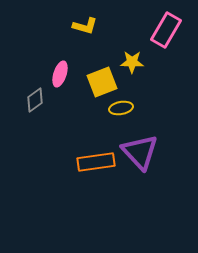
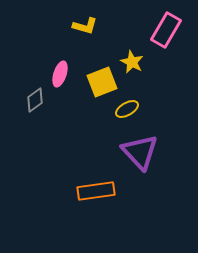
yellow star: rotated 25 degrees clockwise
yellow ellipse: moved 6 px right, 1 px down; rotated 20 degrees counterclockwise
orange rectangle: moved 29 px down
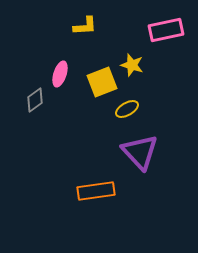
yellow L-shape: rotated 20 degrees counterclockwise
pink rectangle: rotated 48 degrees clockwise
yellow star: moved 3 px down; rotated 10 degrees counterclockwise
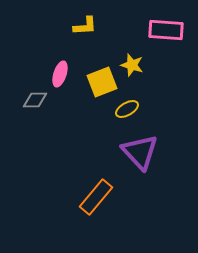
pink rectangle: rotated 16 degrees clockwise
gray diamond: rotated 35 degrees clockwise
orange rectangle: moved 6 px down; rotated 42 degrees counterclockwise
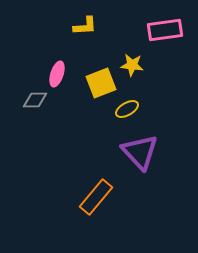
pink rectangle: moved 1 px left; rotated 12 degrees counterclockwise
yellow star: rotated 10 degrees counterclockwise
pink ellipse: moved 3 px left
yellow square: moved 1 px left, 1 px down
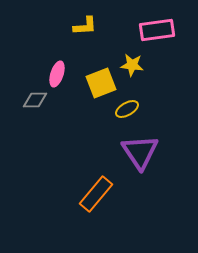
pink rectangle: moved 8 px left
purple triangle: rotated 9 degrees clockwise
orange rectangle: moved 3 px up
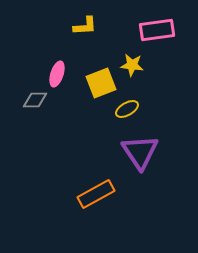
orange rectangle: rotated 21 degrees clockwise
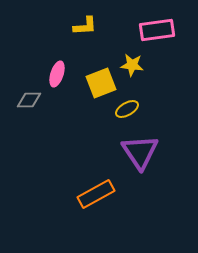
gray diamond: moved 6 px left
